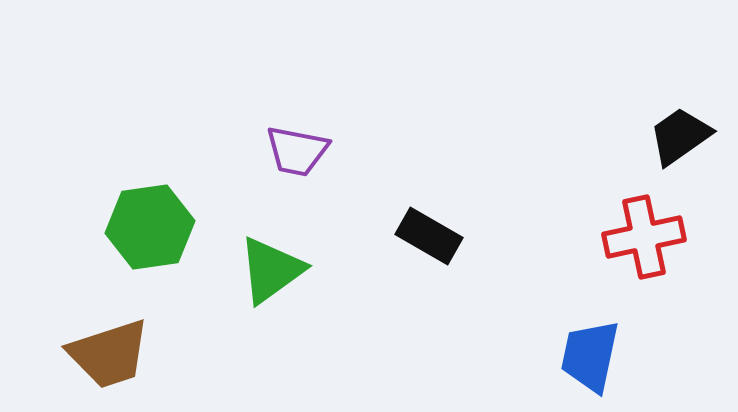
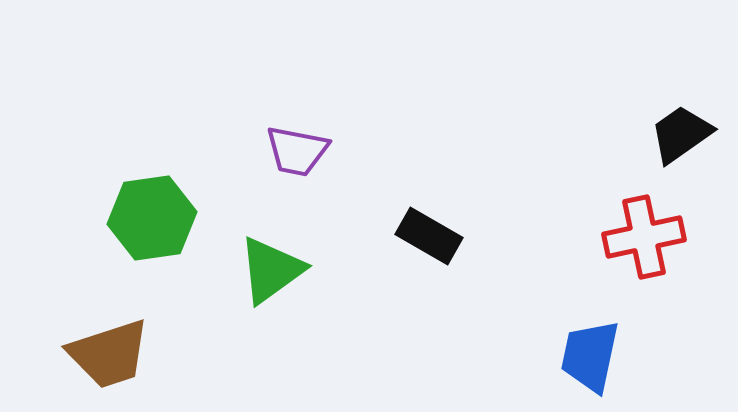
black trapezoid: moved 1 px right, 2 px up
green hexagon: moved 2 px right, 9 px up
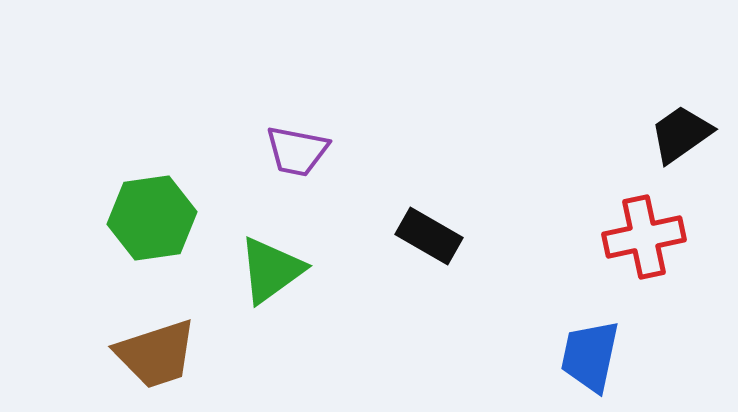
brown trapezoid: moved 47 px right
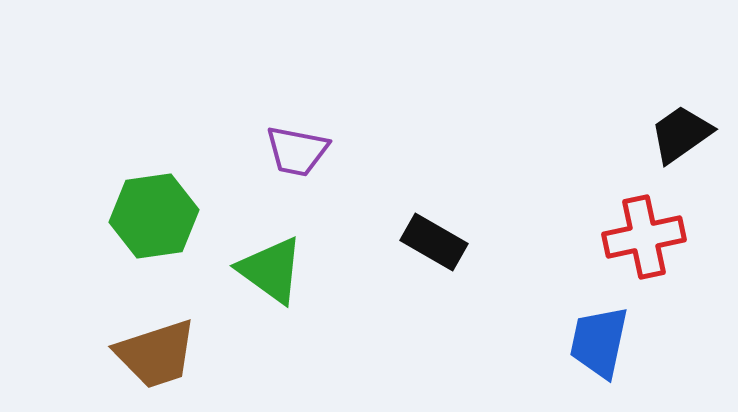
green hexagon: moved 2 px right, 2 px up
black rectangle: moved 5 px right, 6 px down
green triangle: rotated 48 degrees counterclockwise
blue trapezoid: moved 9 px right, 14 px up
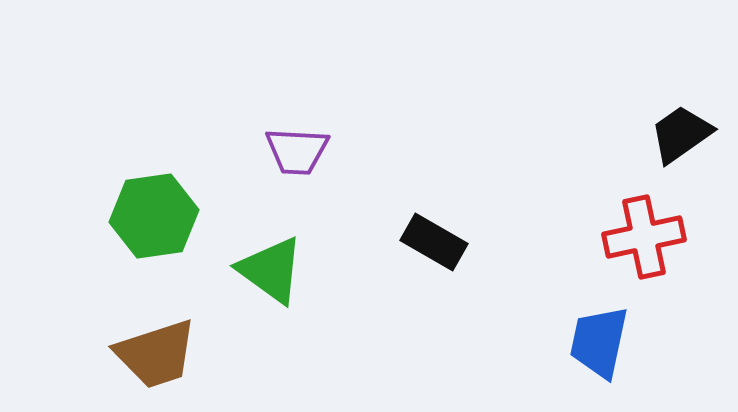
purple trapezoid: rotated 8 degrees counterclockwise
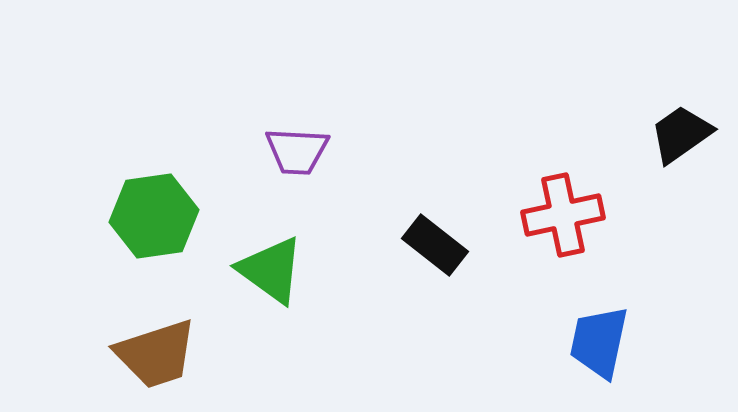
red cross: moved 81 px left, 22 px up
black rectangle: moved 1 px right, 3 px down; rotated 8 degrees clockwise
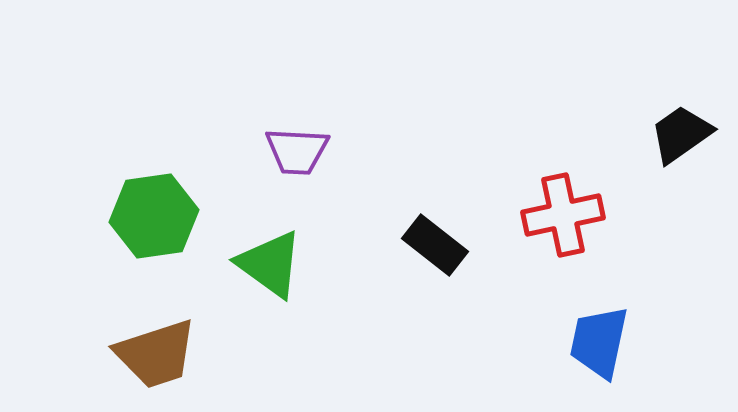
green triangle: moved 1 px left, 6 px up
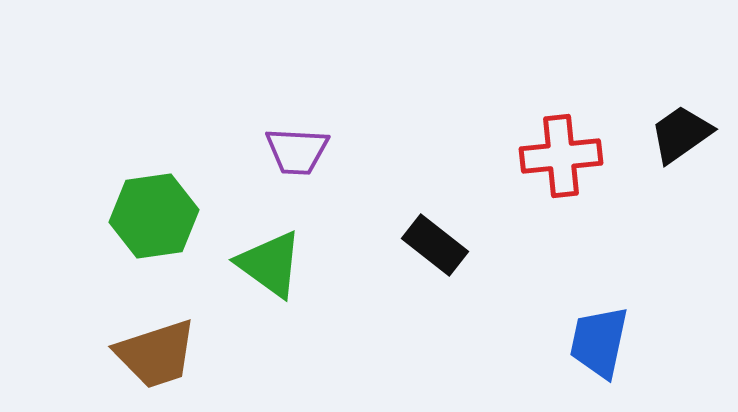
red cross: moved 2 px left, 59 px up; rotated 6 degrees clockwise
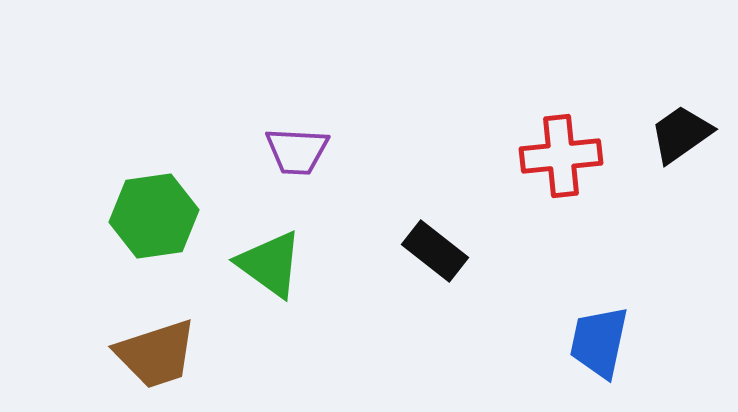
black rectangle: moved 6 px down
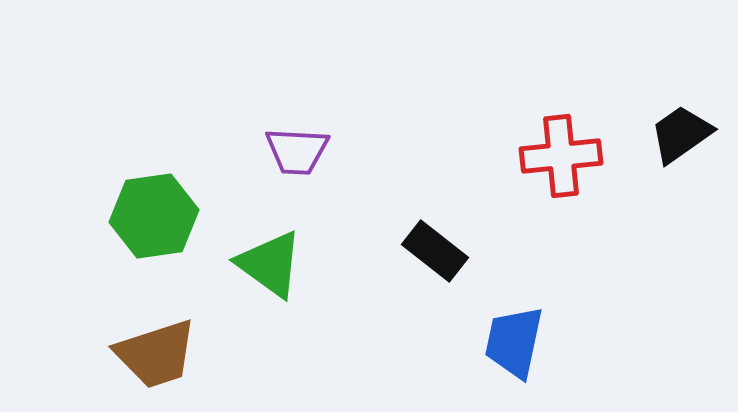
blue trapezoid: moved 85 px left
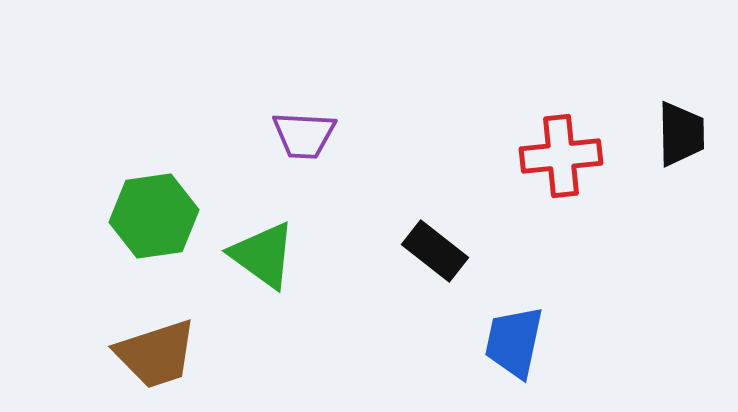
black trapezoid: rotated 124 degrees clockwise
purple trapezoid: moved 7 px right, 16 px up
green triangle: moved 7 px left, 9 px up
